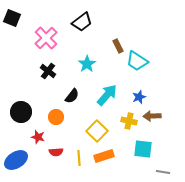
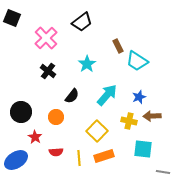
red star: moved 3 px left; rotated 16 degrees clockwise
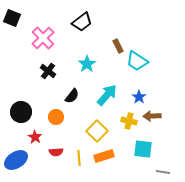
pink cross: moved 3 px left
blue star: rotated 16 degrees counterclockwise
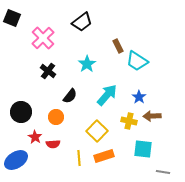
black semicircle: moved 2 px left
red semicircle: moved 3 px left, 8 px up
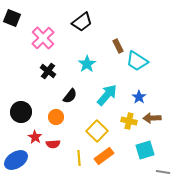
brown arrow: moved 2 px down
cyan square: moved 2 px right, 1 px down; rotated 24 degrees counterclockwise
orange rectangle: rotated 18 degrees counterclockwise
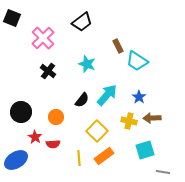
cyan star: rotated 18 degrees counterclockwise
black semicircle: moved 12 px right, 4 px down
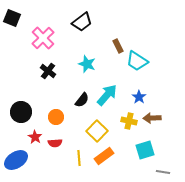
red semicircle: moved 2 px right, 1 px up
